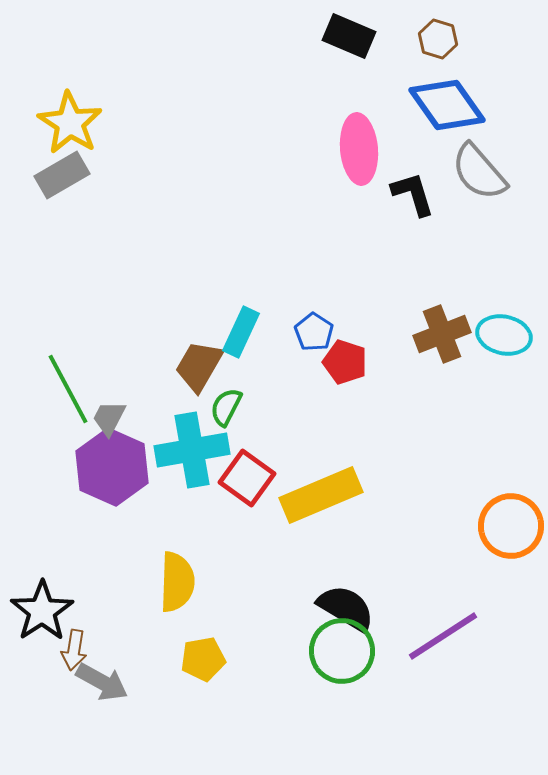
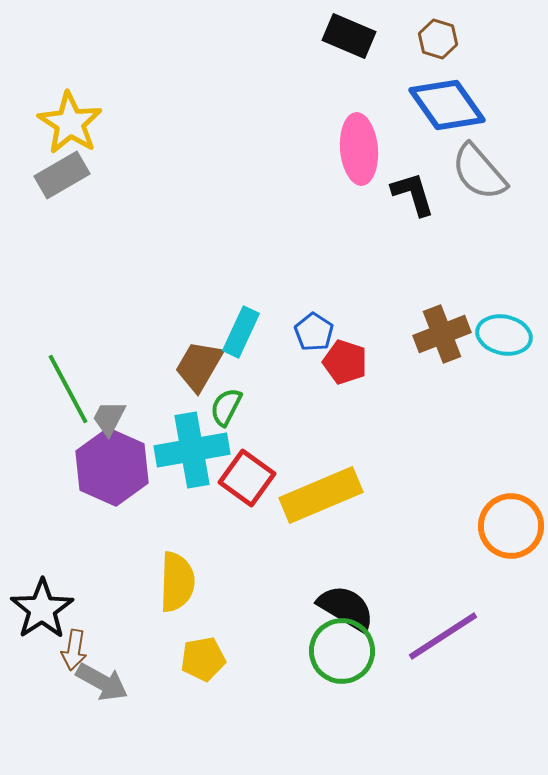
black star: moved 2 px up
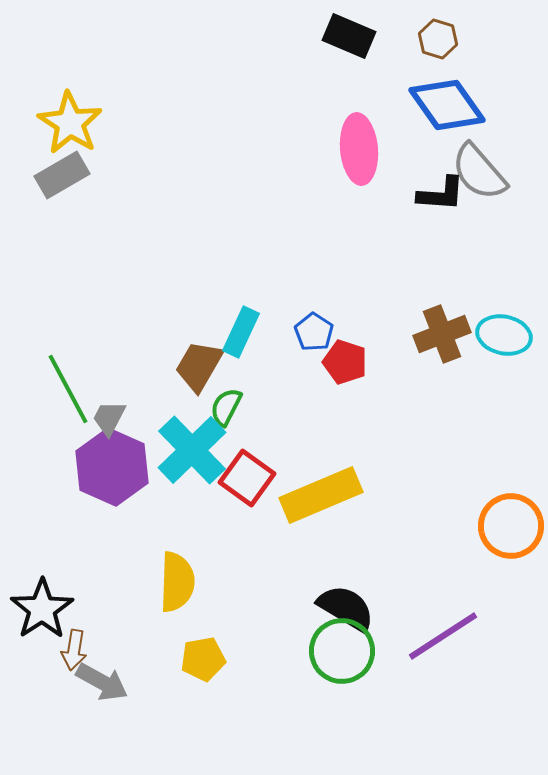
black L-shape: moved 28 px right; rotated 111 degrees clockwise
cyan cross: rotated 34 degrees counterclockwise
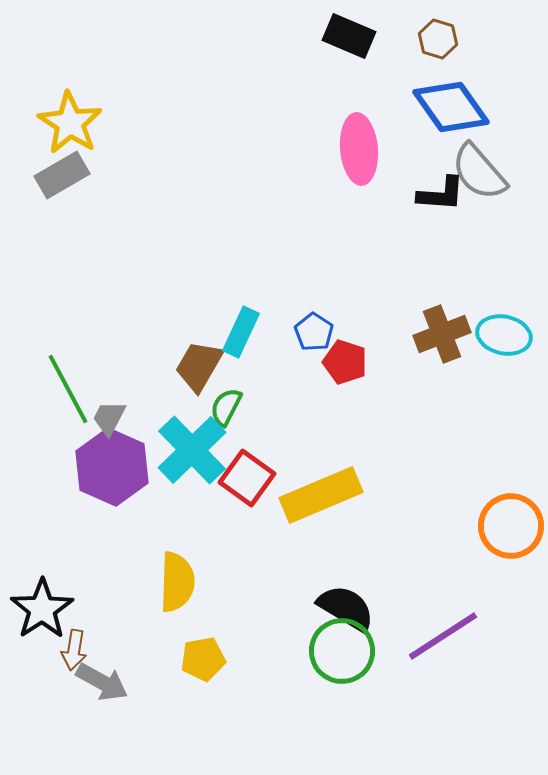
blue diamond: moved 4 px right, 2 px down
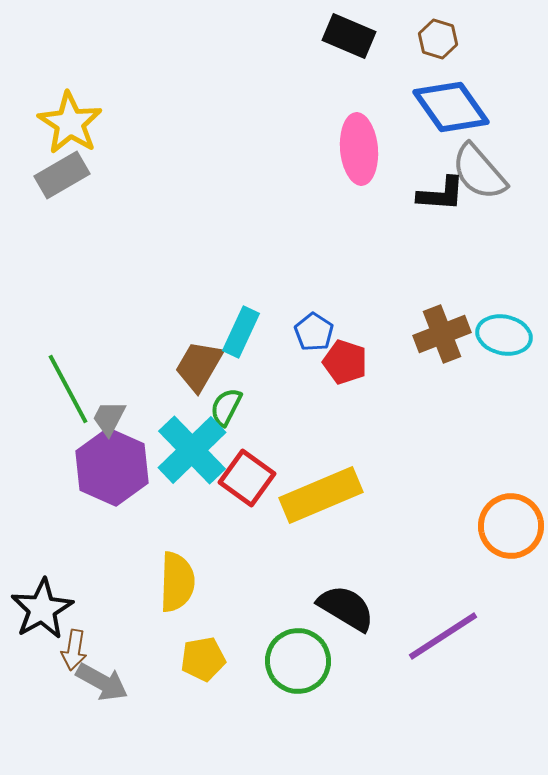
black star: rotated 4 degrees clockwise
green circle: moved 44 px left, 10 px down
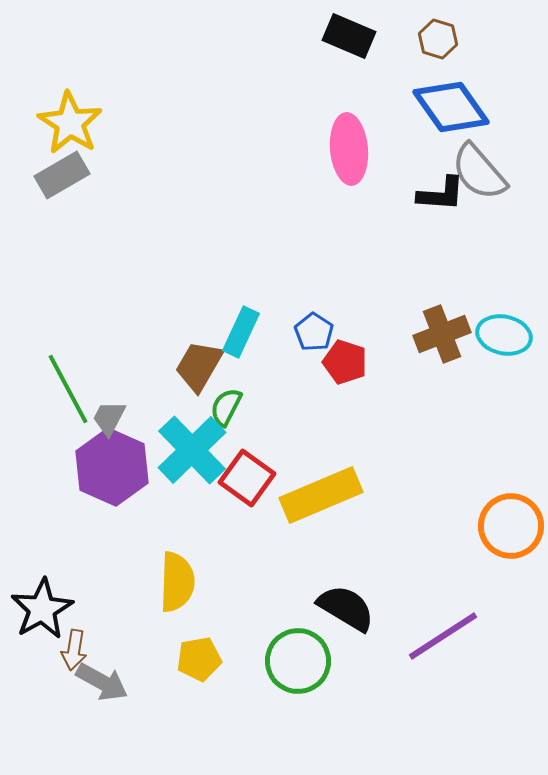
pink ellipse: moved 10 px left
yellow pentagon: moved 4 px left
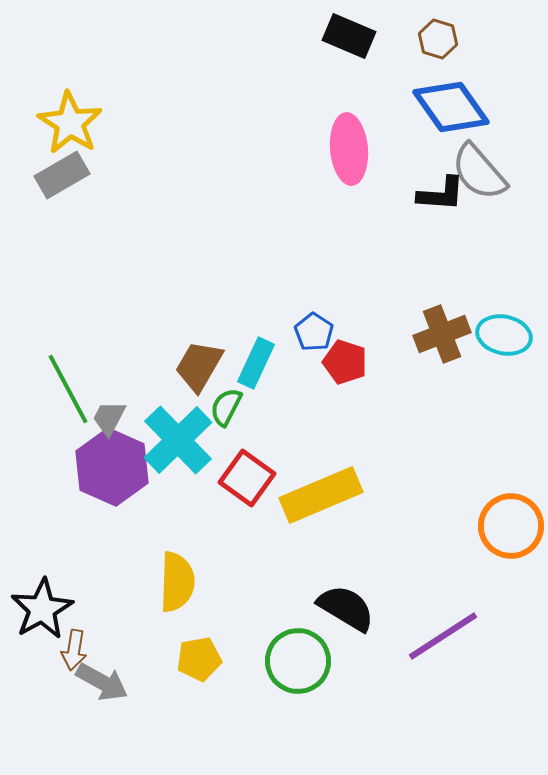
cyan rectangle: moved 15 px right, 31 px down
cyan cross: moved 14 px left, 10 px up
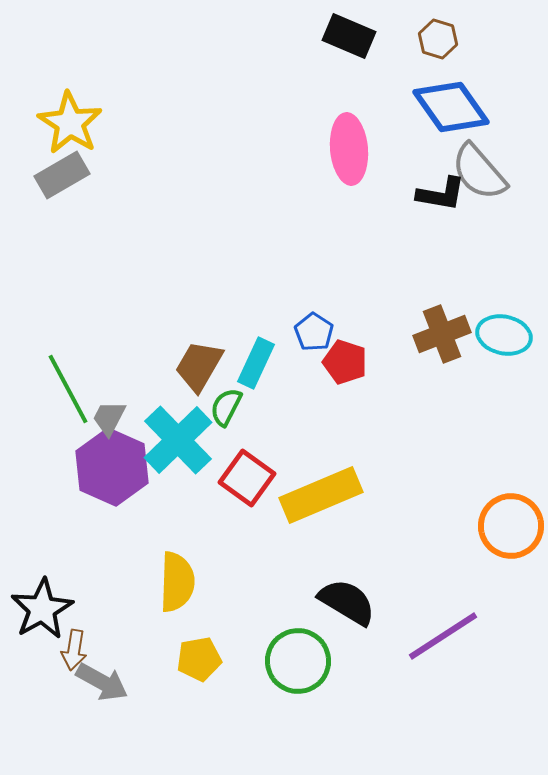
black L-shape: rotated 6 degrees clockwise
black semicircle: moved 1 px right, 6 px up
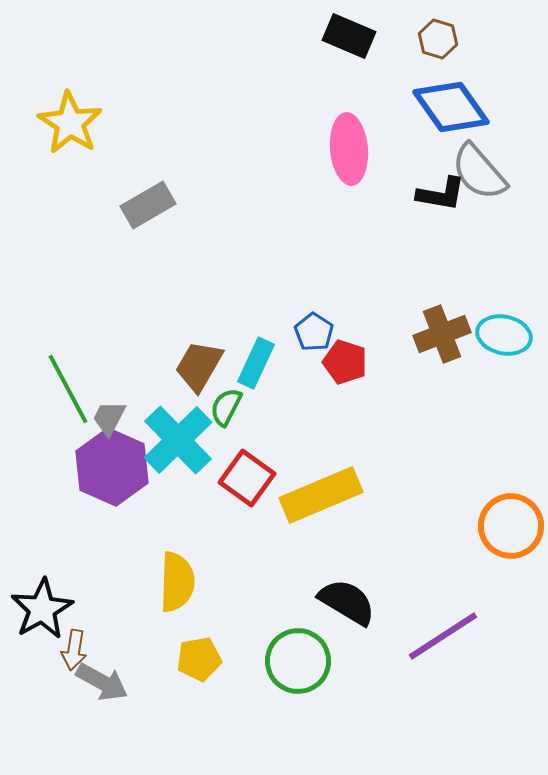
gray rectangle: moved 86 px right, 30 px down
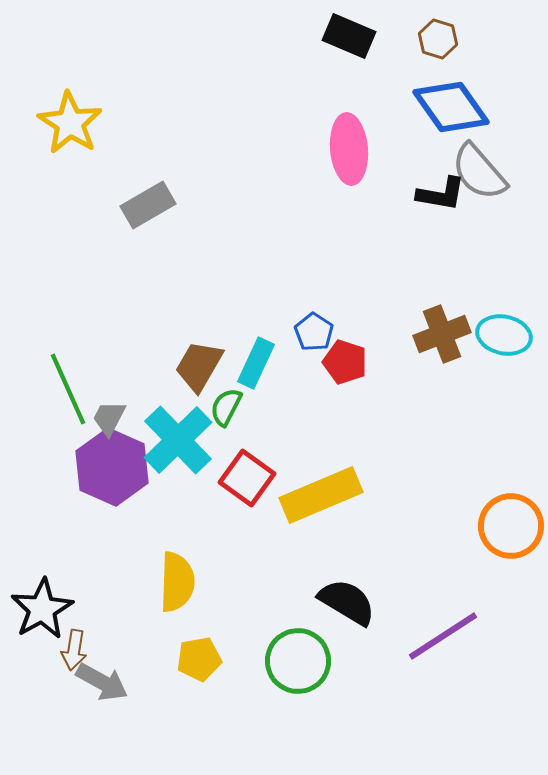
green line: rotated 4 degrees clockwise
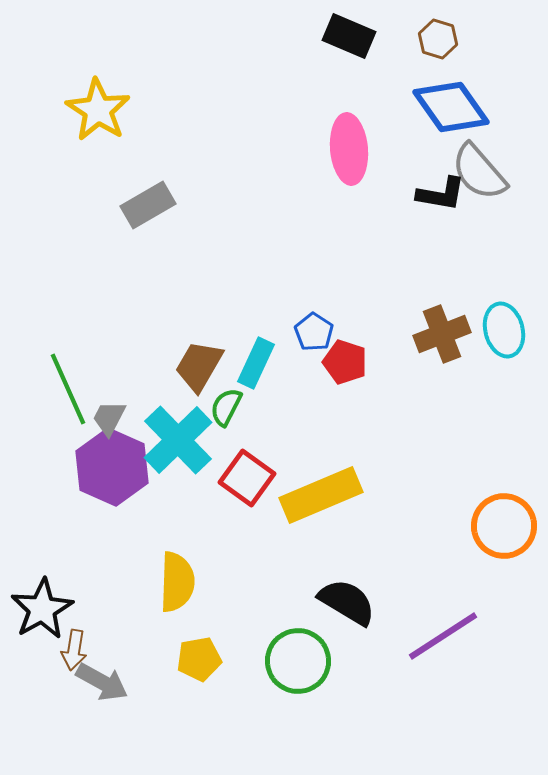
yellow star: moved 28 px right, 13 px up
cyan ellipse: moved 5 px up; rotated 64 degrees clockwise
orange circle: moved 7 px left
